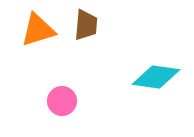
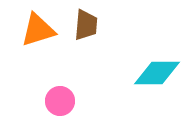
cyan diamond: moved 1 px right, 4 px up; rotated 9 degrees counterclockwise
pink circle: moved 2 px left
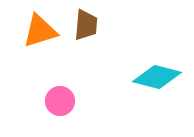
orange triangle: moved 2 px right, 1 px down
cyan diamond: moved 4 px down; rotated 15 degrees clockwise
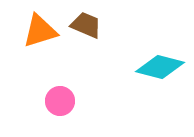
brown trapezoid: rotated 72 degrees counterclockwise
cyan diamond: moved 3 px right, 10 px up
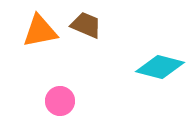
orange triangle: rotated 6 degrees clockwise
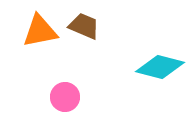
brown trapezoid: moved 2 px left, 1 px down
pink circle: moved 5 px right, 4 px up
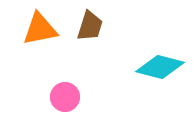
brown trapezoid: moved 6 px right; rotated 84 degrees clockwise
orange triangle: moved 2 px up
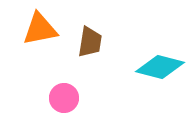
brown trapezoid: moved 16 px down; rotated 8 degrees counterclockwise
pink circle: moved 1 px left, 1 px down
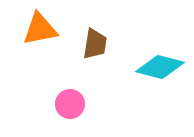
brown trapezoid: moved 5 px right, 2 px down
pink circle: moved 6 px right, 6 px down
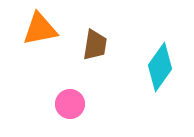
brown trapezoid: moved 1 px down
cyan diamond: rotated 69 degrees counterclockwise
